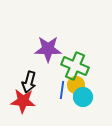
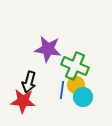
purple star: rotated 8 degrees clockwise
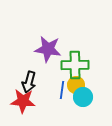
green cross: moved 1 px up; rotated 24 degrees counterclockwise
